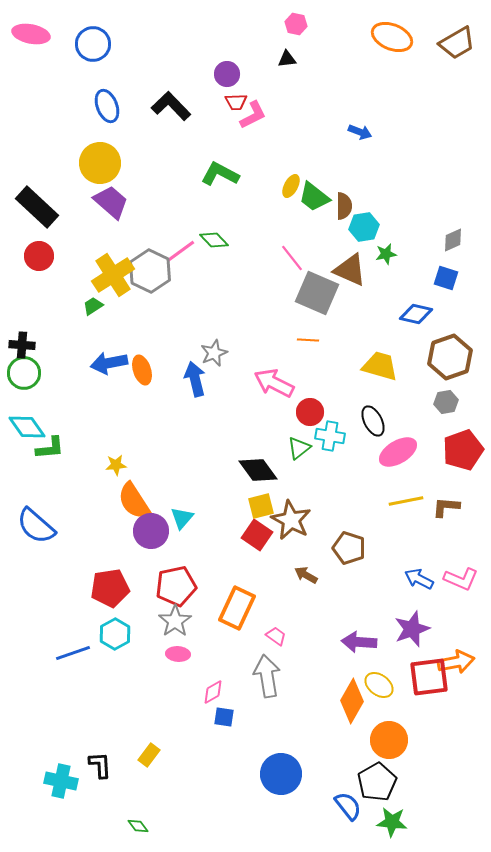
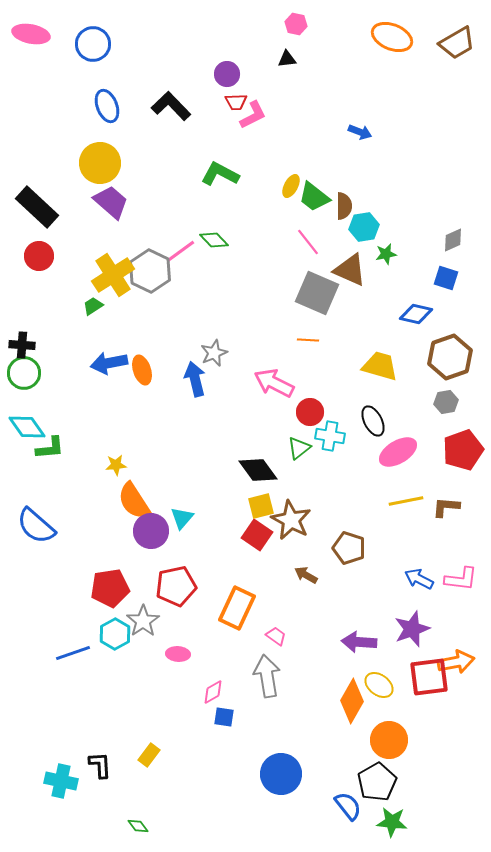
pink line at (292, 258): moved 16 px right, 16 px up
pink L-shape at (461, 579): rotated 16 degrees counterclockwise
gray star at (175, 621): moved 32 px left
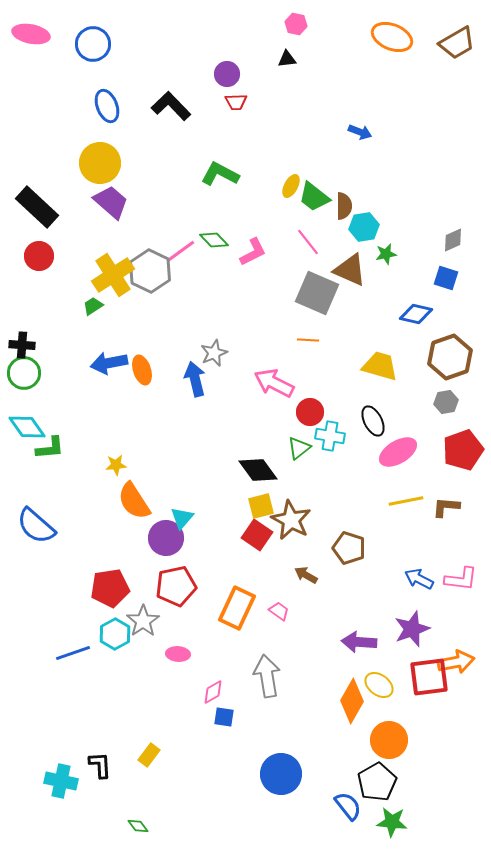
pink L-shape at (253, 115): moved 137 px down
purple circle at (151, 531): moved 15 px right, 7 px down
pink trapezoid at (276, 636): moved 3 px right, 25 px up
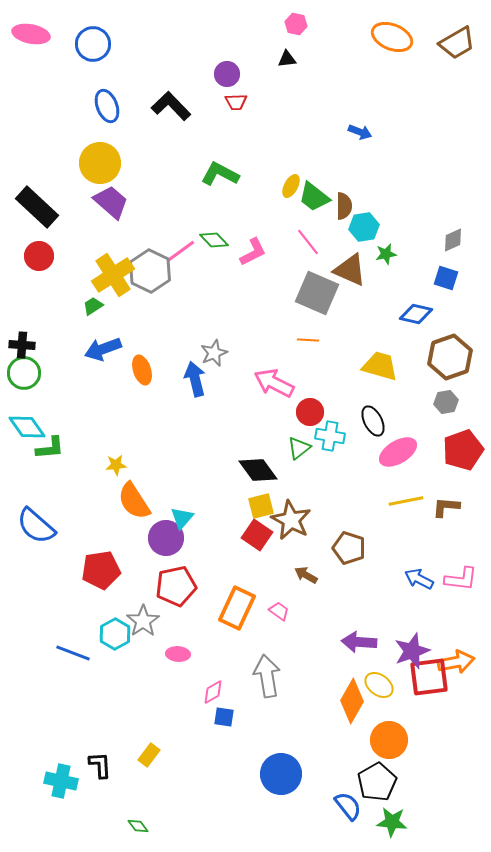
blue arrow at (109, 363): moved 6 px left, 14 px up; rotated 9 degrees counterclockwise
red pentagon at (110, 588): moved 9 px left, 18 px up
purple star at (412, 629): moved 22 px down
blue line at (73, 653): rotated 40 degrees clockwise
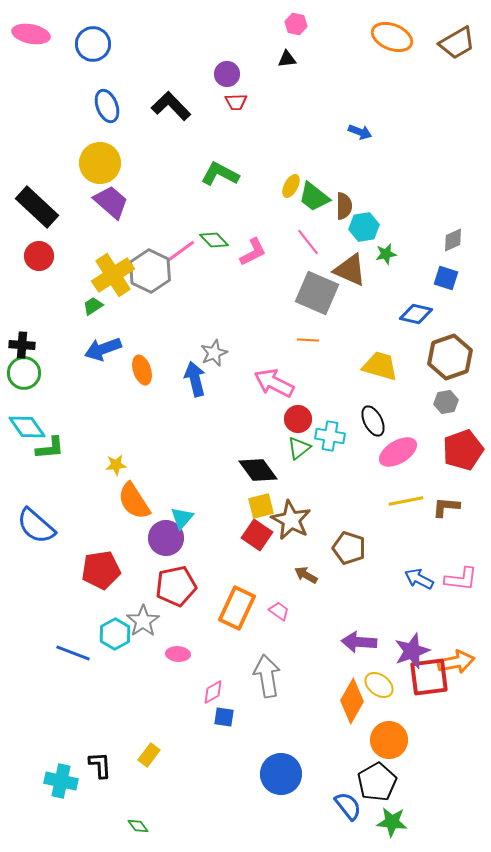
red circle at (310, 412): moved 12 px left, 7 px down
